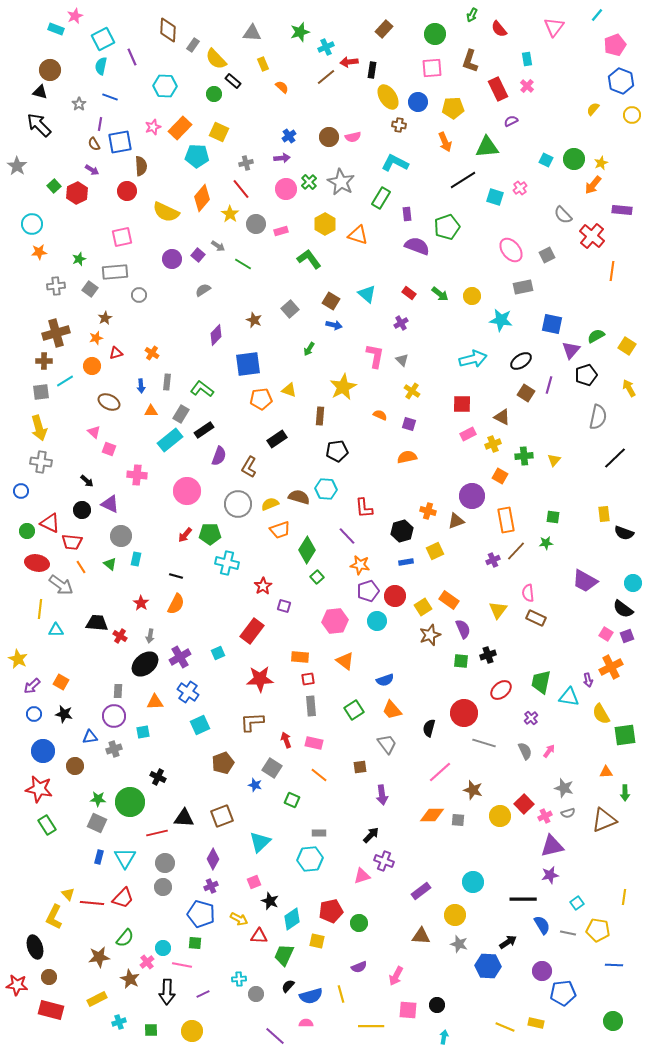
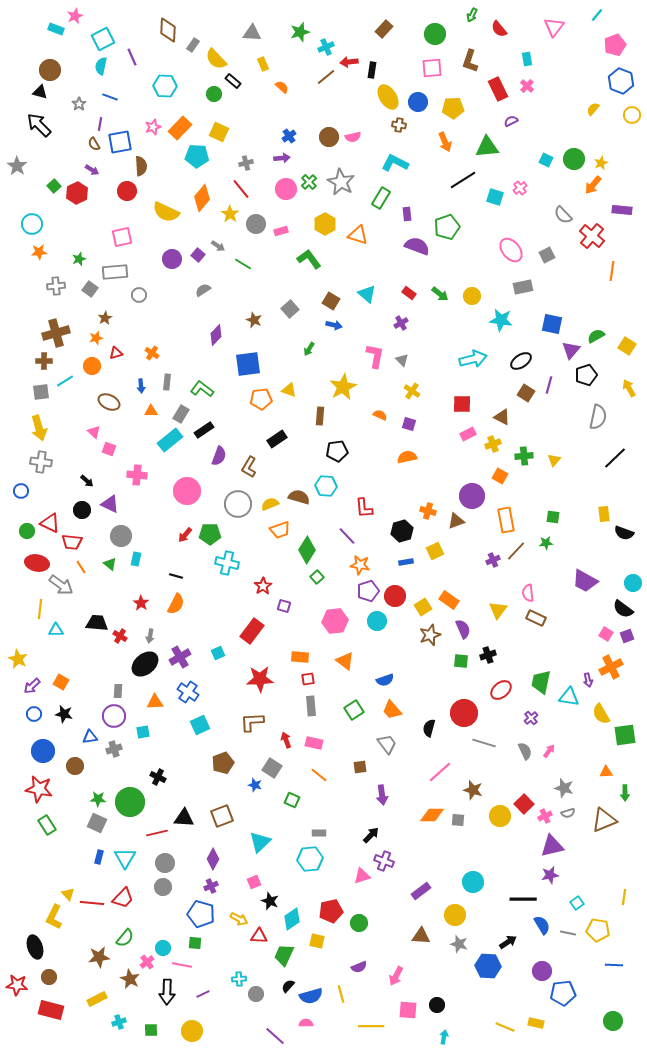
cyan hexagon at (326, 489): moved 3 px up
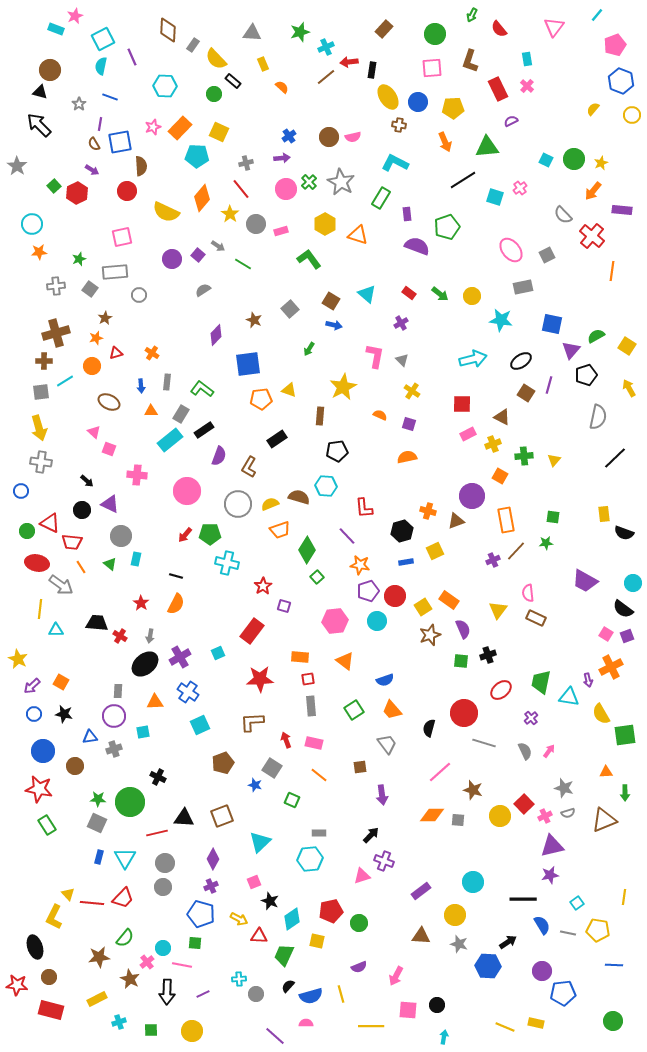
orange arrow at (593, 185): moved 6 px down
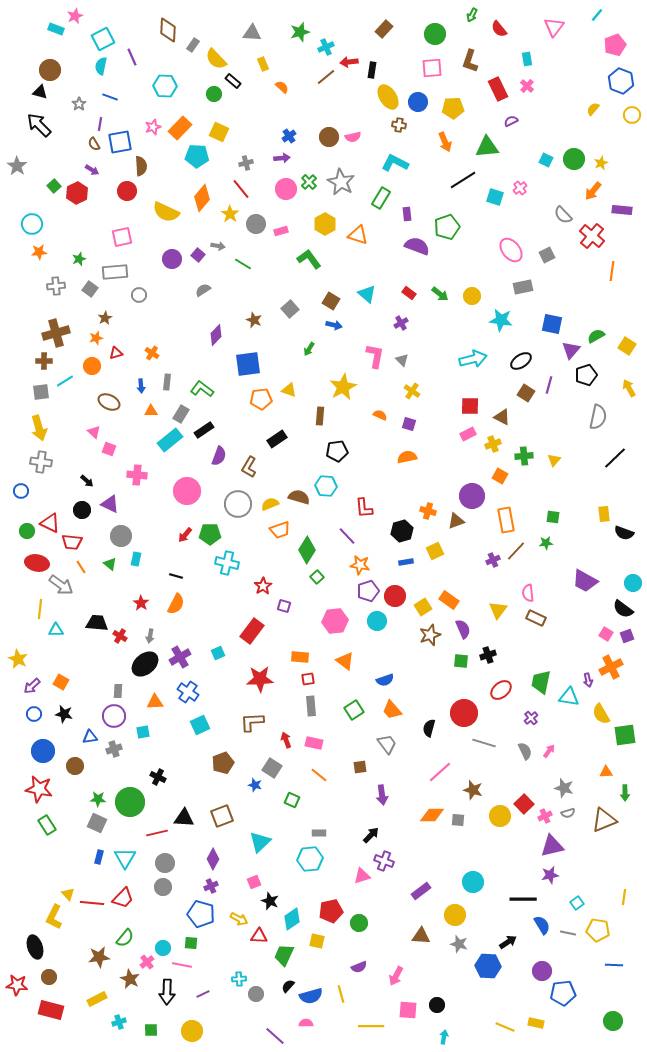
gray arrow at (218, 246): rotated 24 degrees counterclockwise
red square at (462, 404): moved 8 px right, 2 px down
green square at (195, 943): moved 4 px left
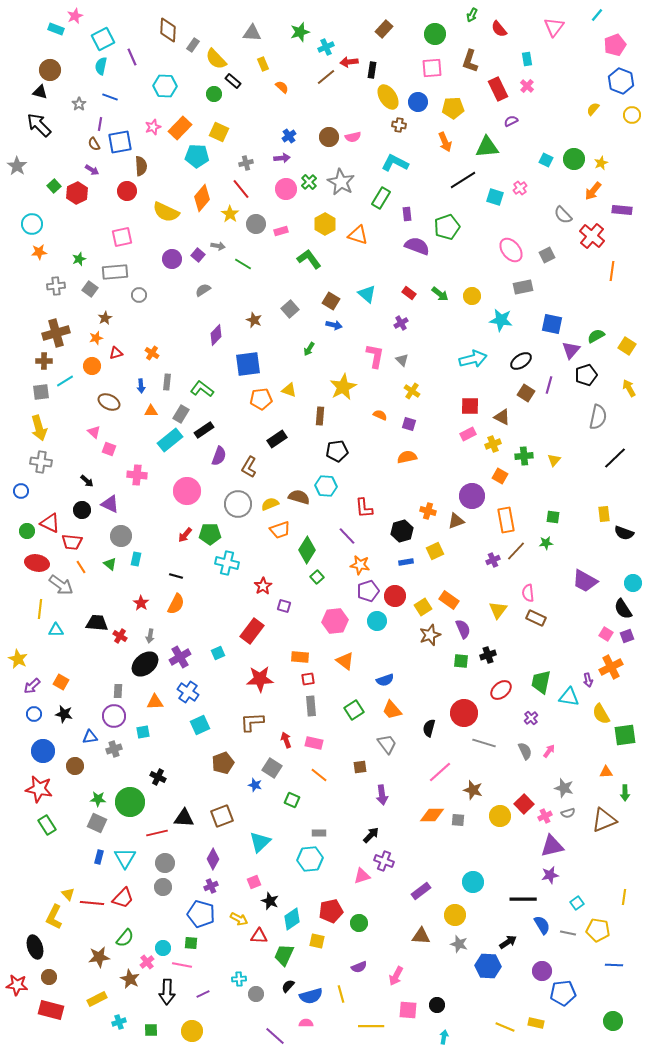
black semicircle at (623, 609): rotated 20 degrees clockwise
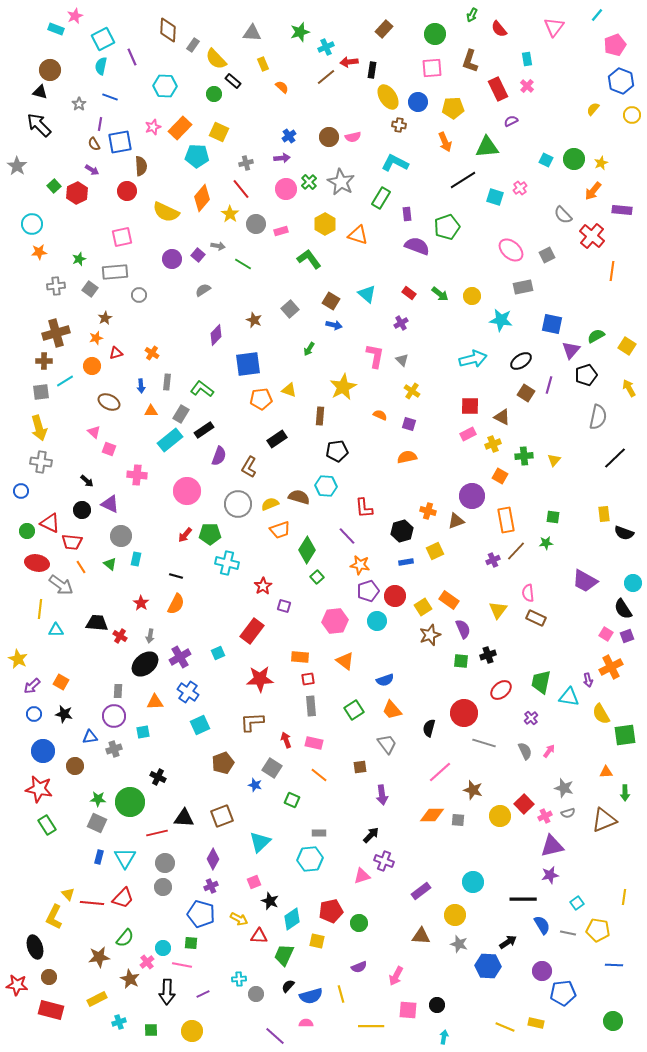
pink ellipse at (511, 250): rotated 10 degrees counterclockwise
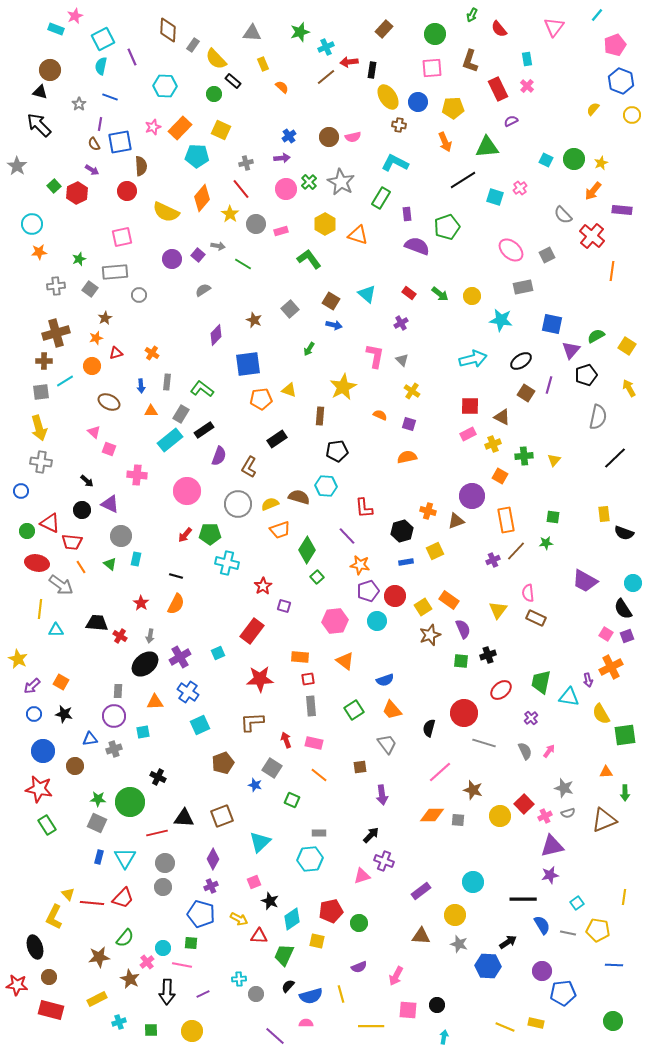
yellow square at (219, 132): moved 2 px right, 2 px up
blue triangle at (90, 737): moved 2 px down
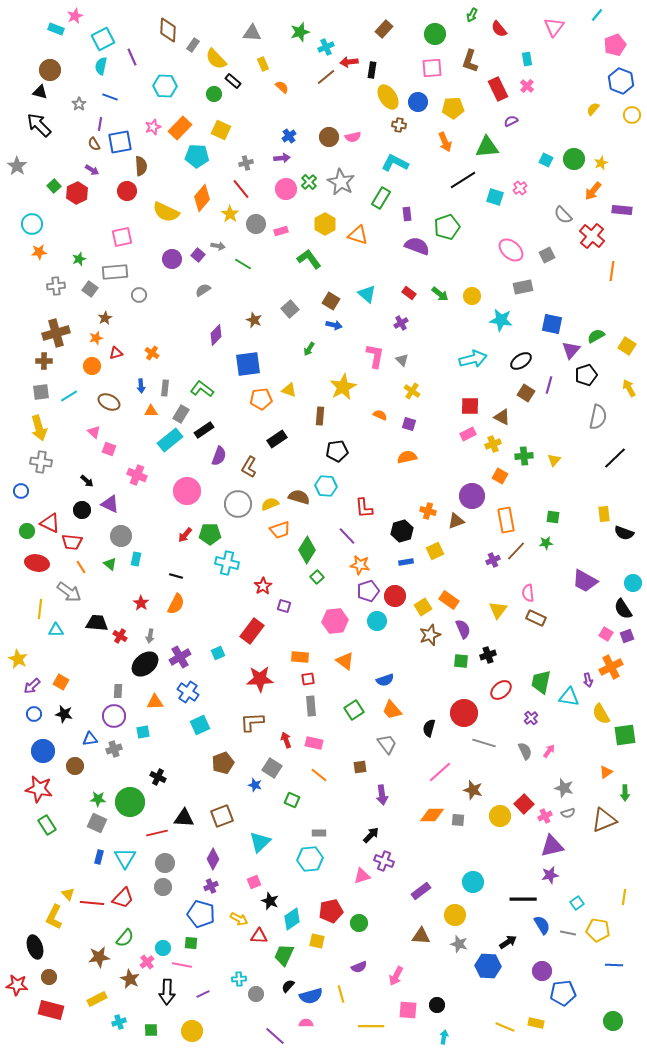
cyan line at (65, 381): moved 4 px right, 15 px down
gray rectangle at (167, 382): moved 2 px left, 6 px down
pink cross at (137, 475): rotated 18 degrees clockwise
gray arrow at (61, 585): moved 8 px right, 7 px down
orange triangle at (606, 772): rotated 32 degrees counterclockwise
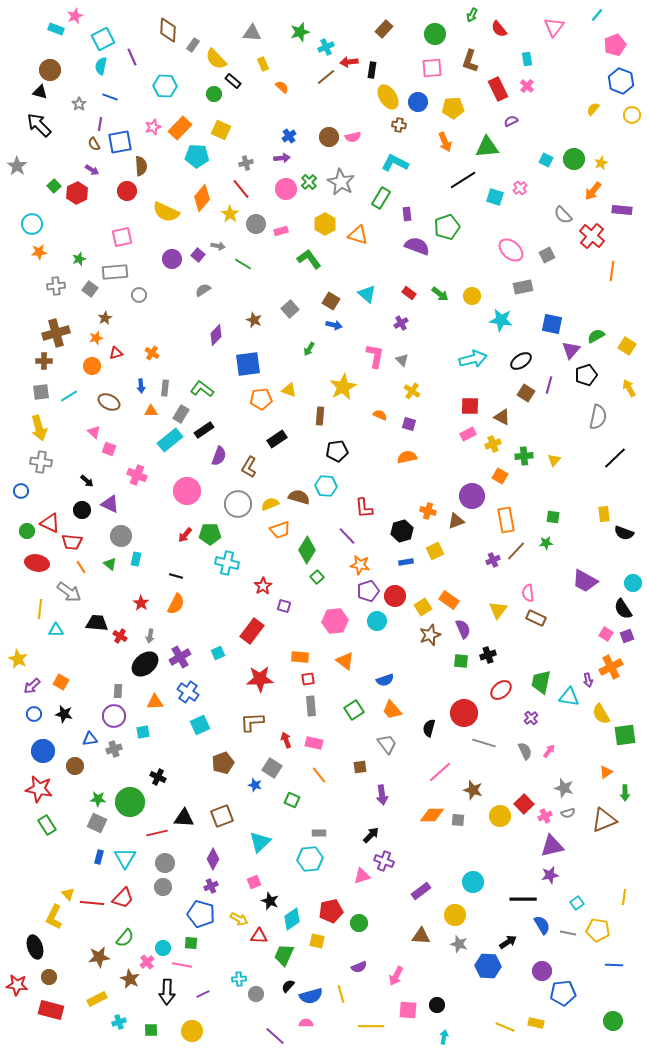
orange line at (319, 775): rotated 12 degrees clockwise
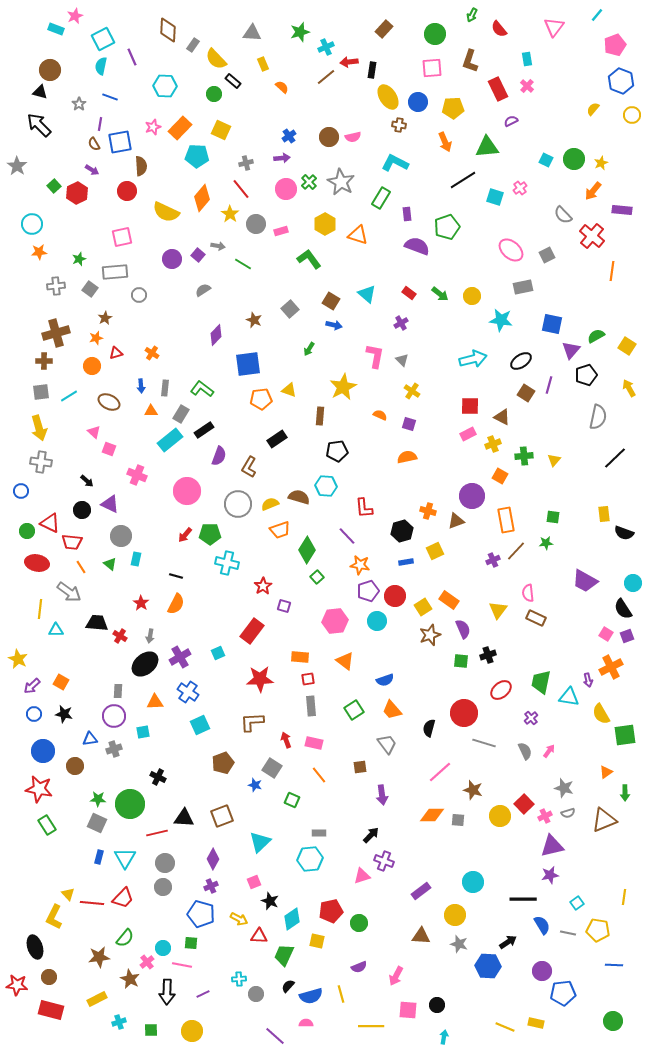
green circle at (130, 802): moved 2 px down
